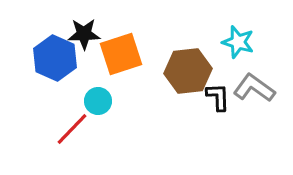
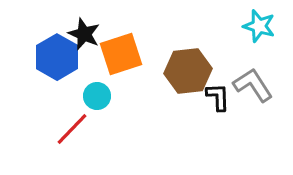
black star: rotated 24 degrees clockwise
cyan star: moved 21 px right, 16 px up
blue hexagon: moved 2 px right, 1 px up; rotated 6 degrees clockwise
gray L-shape: moved 1 px left, 3 px up; rotated 21 degrees clockwise
cyan circle: moved 1 px left, 5 px up
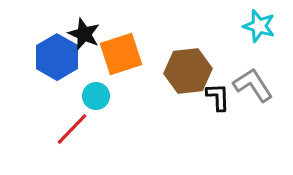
cyan circle: moved 1 px left
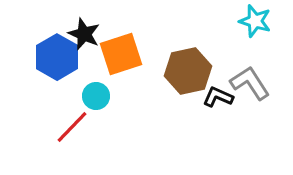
cyan star: moved 4 px left, 5 px up
brown hexagon: rotated 6 degrees counterclockwise
gray L-shape: moved 3 px left, 2 px up
black L-shape: rotated 64 degrees counterclockwise
red line: moved 2 px up
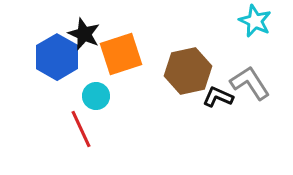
cyan star: rotated 8 degrees clockwise
red line: moved 9 px right, 2 px down; rotated 69 degrees counterclockwise
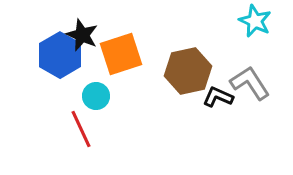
black star: moved 2 px left, 1 px down
blue hexagon: moved 3 px right, 2 px up
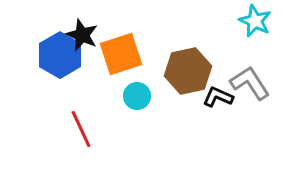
cyan circle: moved 41 px right
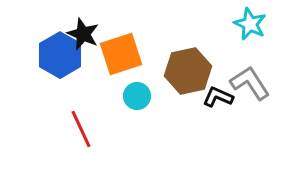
cyan star: moved 5 px left, 3 px down
black star: moved 1 px right, 1 px up
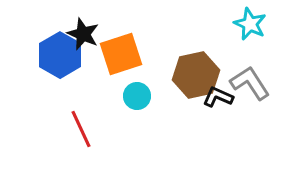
brown hexagon: moved 8 px right, 4 px down
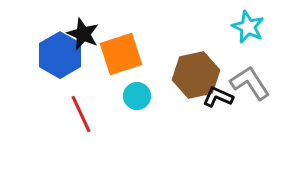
cyan star: moved 2 px left, 3 px down
red line: moved 15 px up
